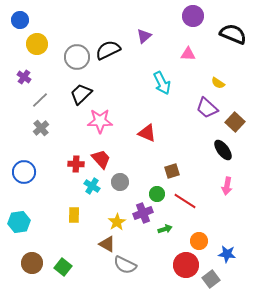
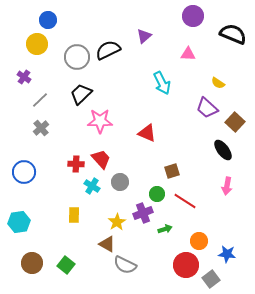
blue circle at (20, 20): moved 28 px right
green square at (63, 267): moved 3 px right, 2 px up
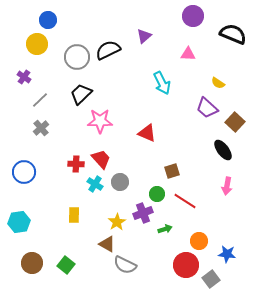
cyan cross at (92, 186): moved 3 px right, 2 px up
